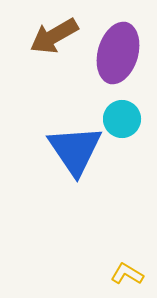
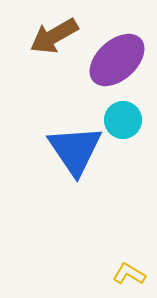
purple ellipse: moved 1 px left, 7 px down; rotated 32 degrees clockwise
cyan circle: moved 1 px right, 1 px down
yellow L-shape: moved 2 px right
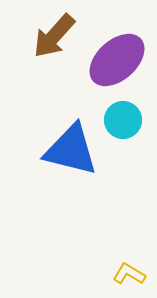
brown arrow: rotated 18 degrees counterclockwise
blue triangle: moved 4 px left; rotated 42 degrees counterclockwise
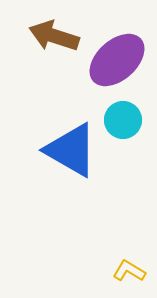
brown arrow: rotated 66 degrees clockwise
blue triangle: rotated 16 degrees clockwise
yellow L-shape: moved 3 px up
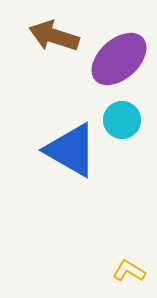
purple ellipse: moved 2 px right, 1 px up
cyan circle: moved 1 px left
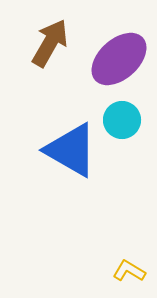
brown arrow: moved 4 px left, 7 px down; rotated 102 degrees clockwise
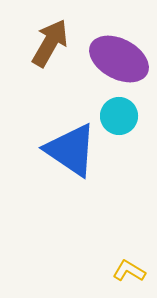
purple ellipse: rotated 70 degrees clockwise
cyan circle: moved 3 px left, 4 px up
blue triangle: rotated 4 degrees clockwise
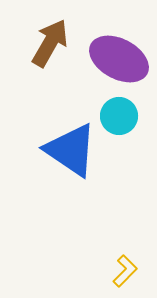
yellow L-shape: moved 4 px left; rotated 104 degrees clockwise
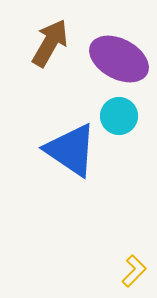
yellow L-shape: moved 9 px right
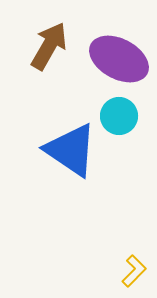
brown arrow: moved 1 px left, 3 px down
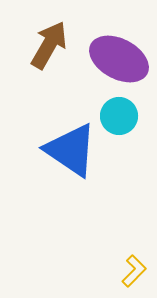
brown arrow: moved 1 px up
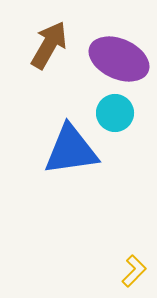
purple ellipse: rotated 4 degrees counterclockwise
cyan circle: moved 4 px left, 3 px up
blue triangle: rotated 42 degrees counterclockwise
